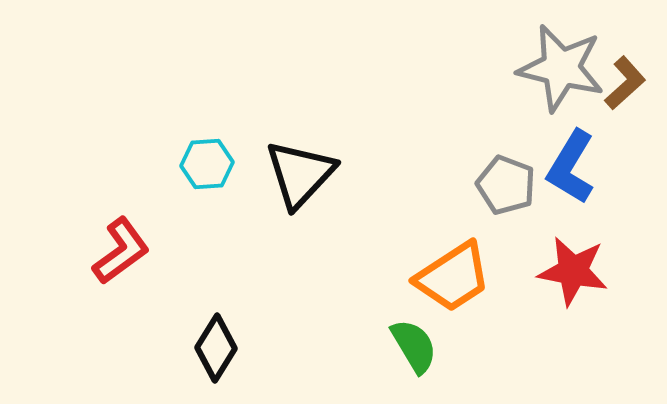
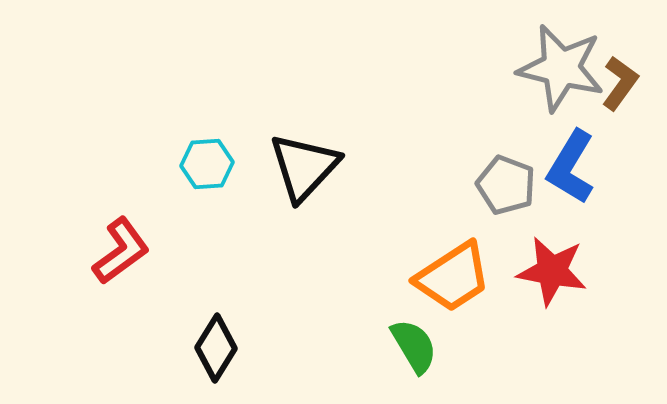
brown L-shape: moved 5 px left; rotated 12 degrees counterclockwise
black triangle: moved 4 px right, 7 px up
red star: moved 21 px left
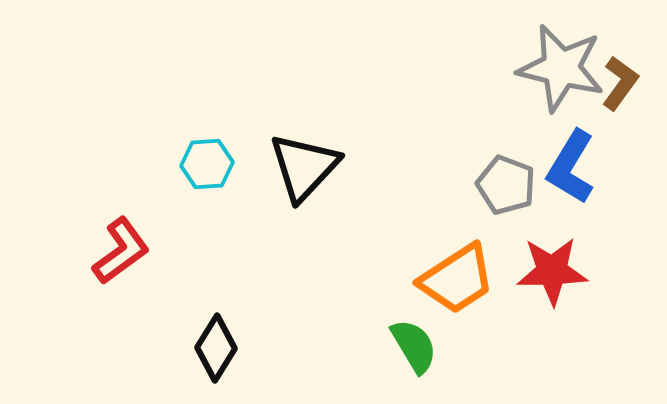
red star: rotated 12 degrees counterclockwise
orange trapezoid: moved 4 px right, 2 px down
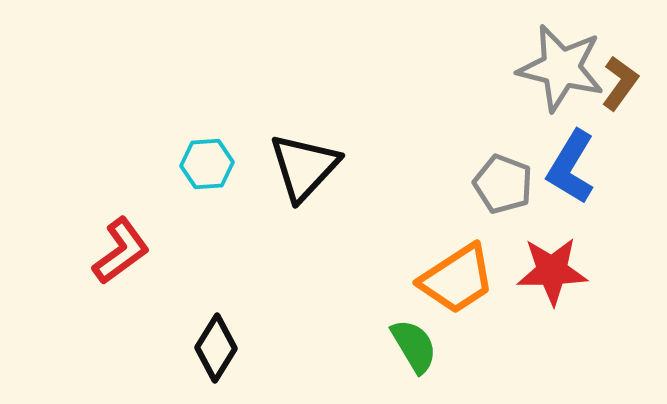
gray pentagon: moved 3 px left, 1 px up
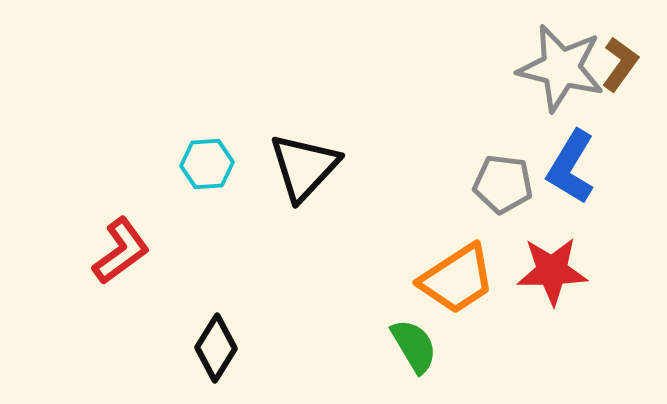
brown L-shape: moved 19 px up
gray pentagon: rotated 14 degrees counterclockwise
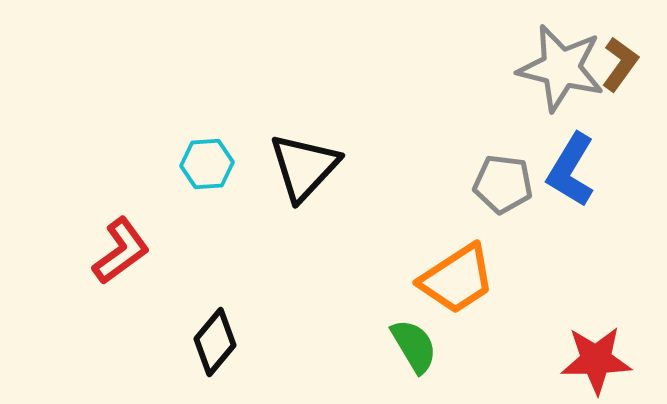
blue L-shape: moved 3 px down
red star: moved 44 px right, 89 px down
black diamond: moved 1 px left, 6 px up; rotated 8 degrees clockwise
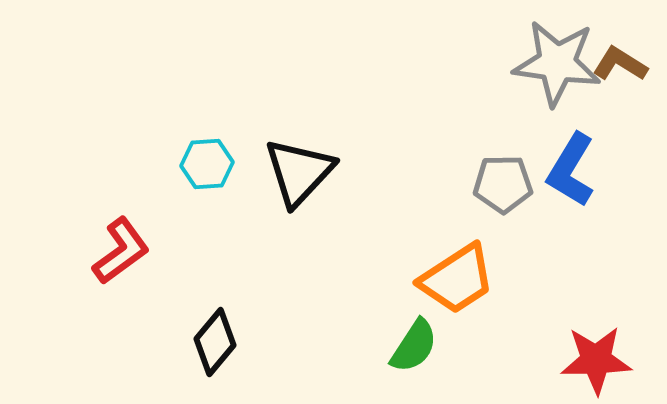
brown L-shape: rotated 94 degrees counterclockwise
gray star: moved 4 px left, 5 px up; rotated 6 degrees counterclockwise
black triangle: moved 5 px left, 5 px down
gray pentagon: rotated 8 degrees counterclockwise
green semicircle: rotated 64 degrees clockwise
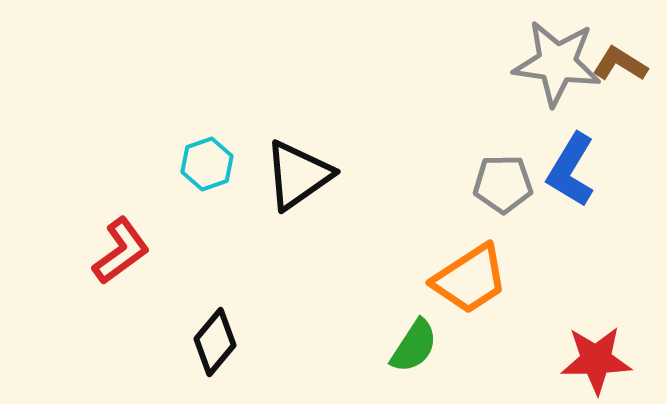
cyan hexagon: rotated 15 degrees counterclockwise
black triangle: moved 1 px left, 3 px down; rotated 12 degrees clockwise
orange trapezoid: moved 13 px right
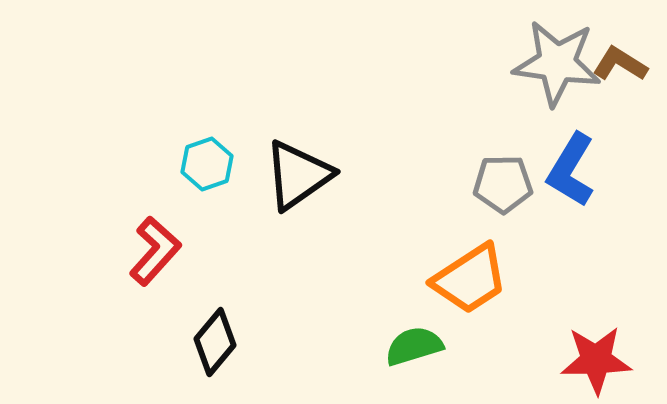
red L-shape: moved 34 px right; rotated 12 degrees counterclockwise
green semicircle: rotated 140 degrees counterclockwise
